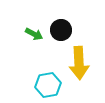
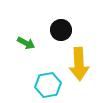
green arrow: moved 8 px left, 9 px down
yellow arrow: moved 1 px down
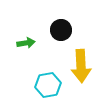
green arrow: rotated 36 degrees counterclockwise
yellow arrow: moved 2 px right, 2 px down
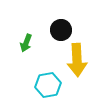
green arrow: rotated 120 degrees clockwise
yellow arrow: moved 4 px left, 6 px up
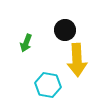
black circle: moved 4 px right
cyan hexagon: rotated 20 degrees clockwise
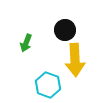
yellow arrow: moved 2 px left
cyan hexagon: rotated 10 degrees clockwise
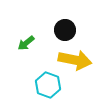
green arrow: rotated 30 degrees clockwise
yellow arrow: rotated 76 degrees counterclockwise
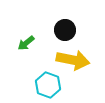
yellow arrow: moved 2 px left
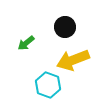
black circle: moved 3 px up
yellow arrow: rotated 148 degrees clockwise
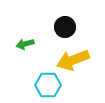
green arrow: moved 1 px left, 1 px down; rotated 24 degrees clockwise
cyan hexagon: rotated 20 degrees counterclockwise
